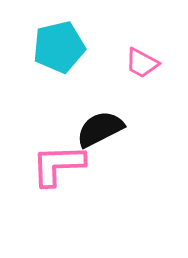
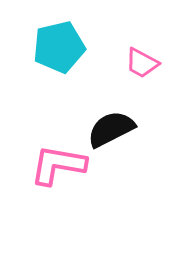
black semicircle: moved 11 px right
pink L-shape: rotated 12 degrees clockwise
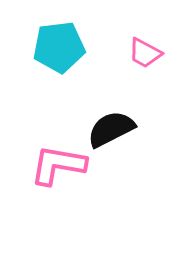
cyan pentagon: rotated 6 degrees clockwise
pink trapezoid: moved 3 px right, 10 px up
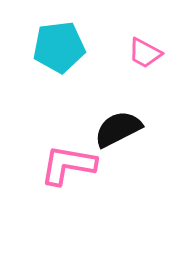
black semicircle: moved 7 px right
pink L-shape: moved 10 px right
